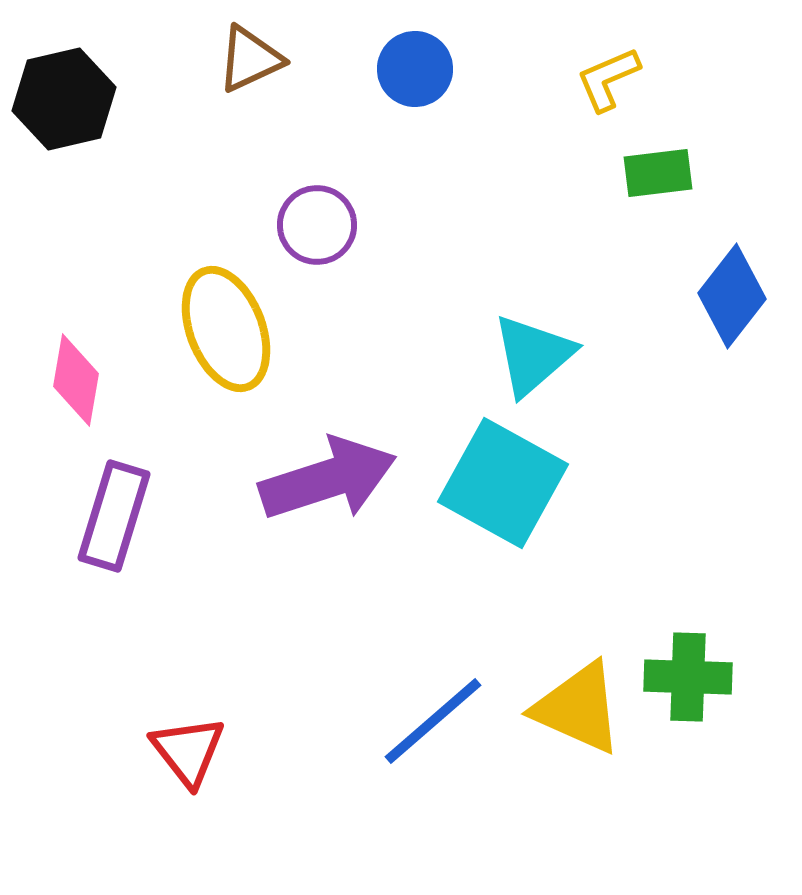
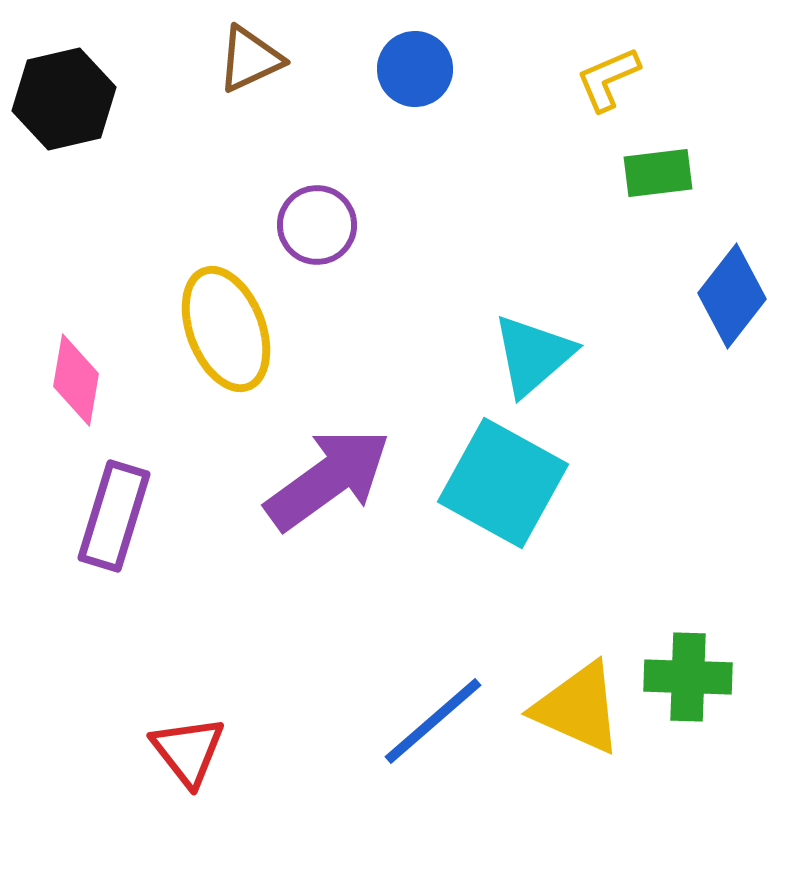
purple arrow: rotated 18 degrees counterclockwise
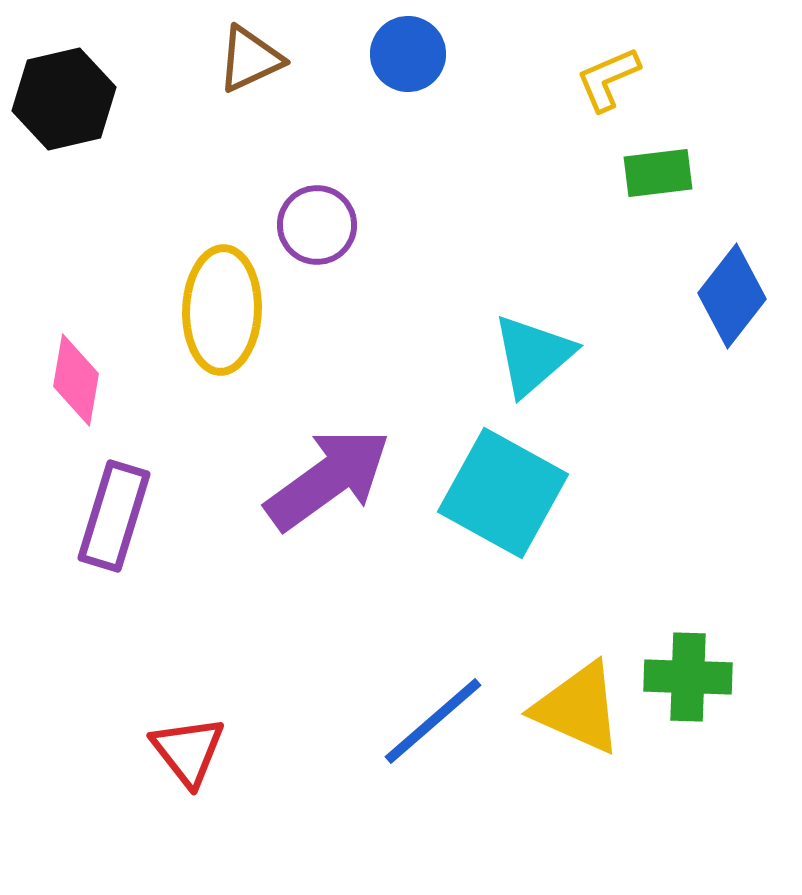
blue circle: moved 7 px left, 15 px up
yellow ellipse: moved 4 px left, 19 px up; rotated 23 degrees clockwise
cyan square: moved 10 px down
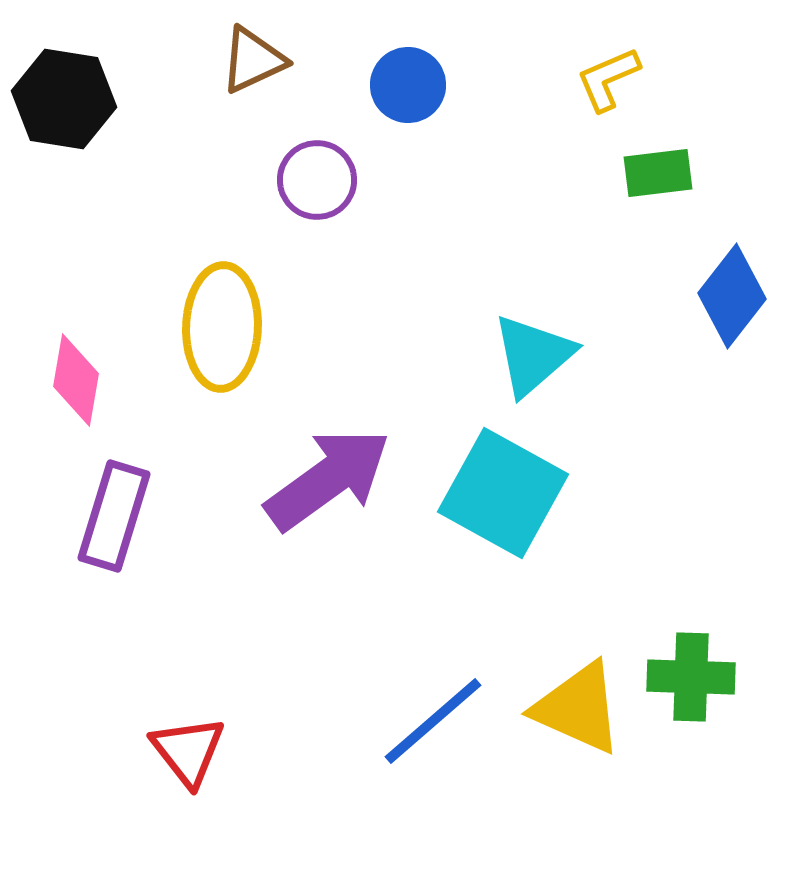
blue circle: moved 31 px down
brown triangle: moved 3 px right, 1 px down
black hexagon: rotated 22 degrees clockwise
purple circle: moved 45 px up
yellow ellipse: moved 17 px down
green cross: moved 3 px right
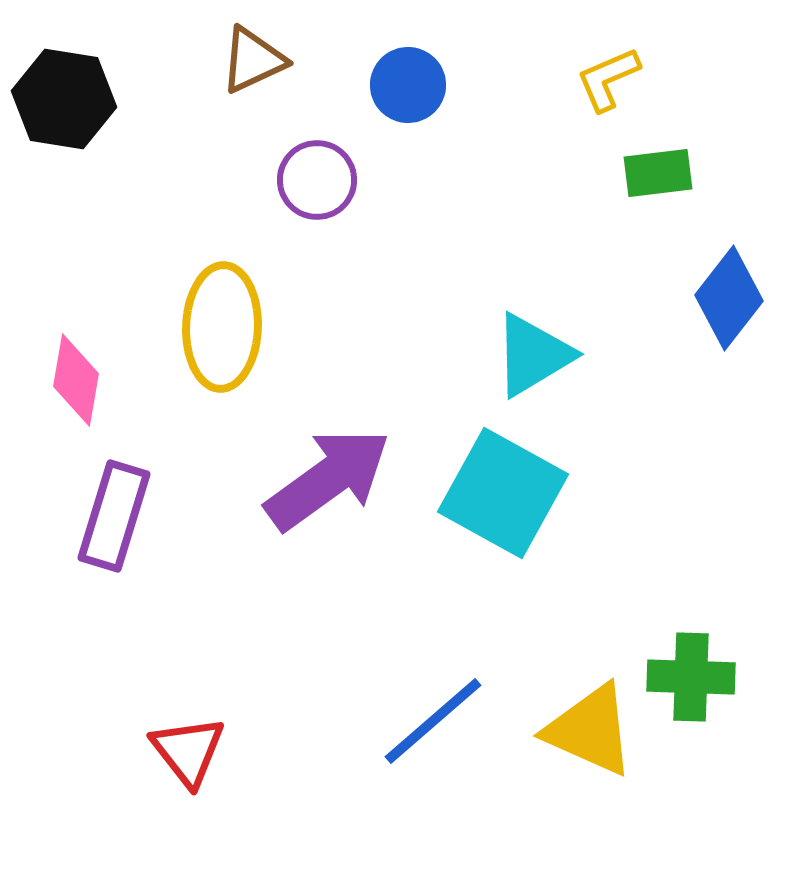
blue diamond: moved 3 px left, 2 px down
cyan triangle: rotated 10 degrees clockwise
yellow triangle: moved 12 px right, 22 px down
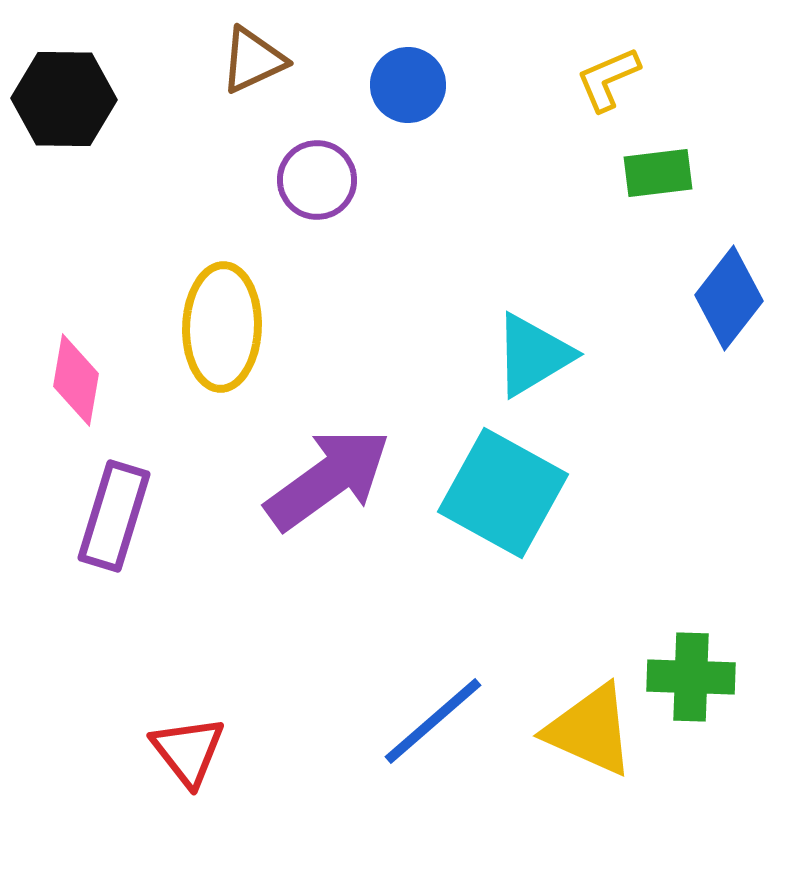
black hexagon: rotated 8 degrees counterclockwise
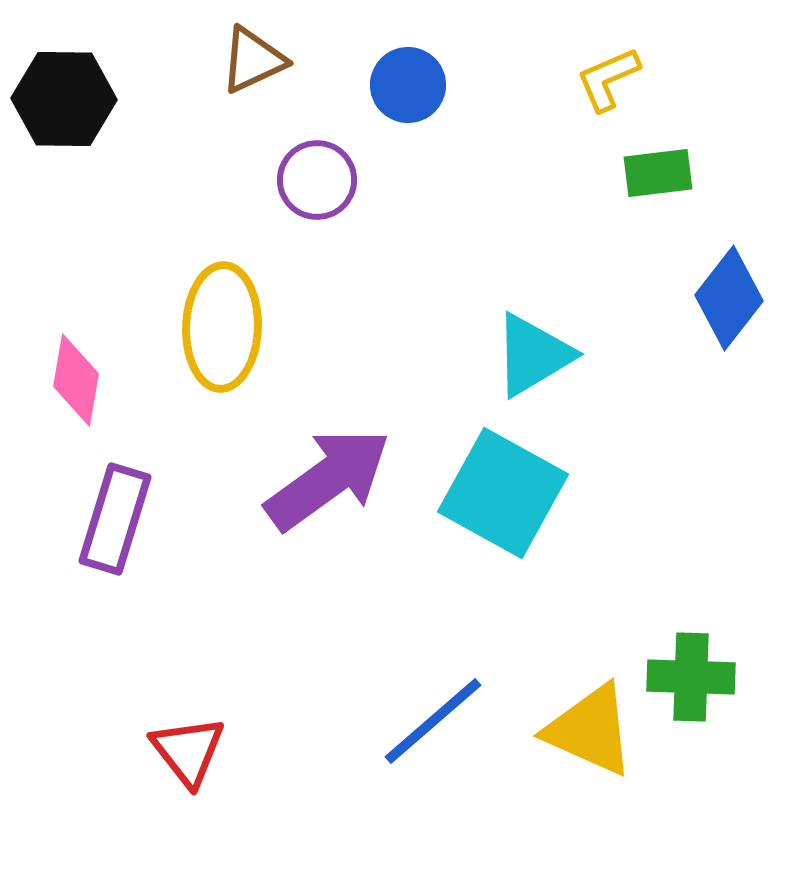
purple rectangle: moved 1 px right, 3 px down
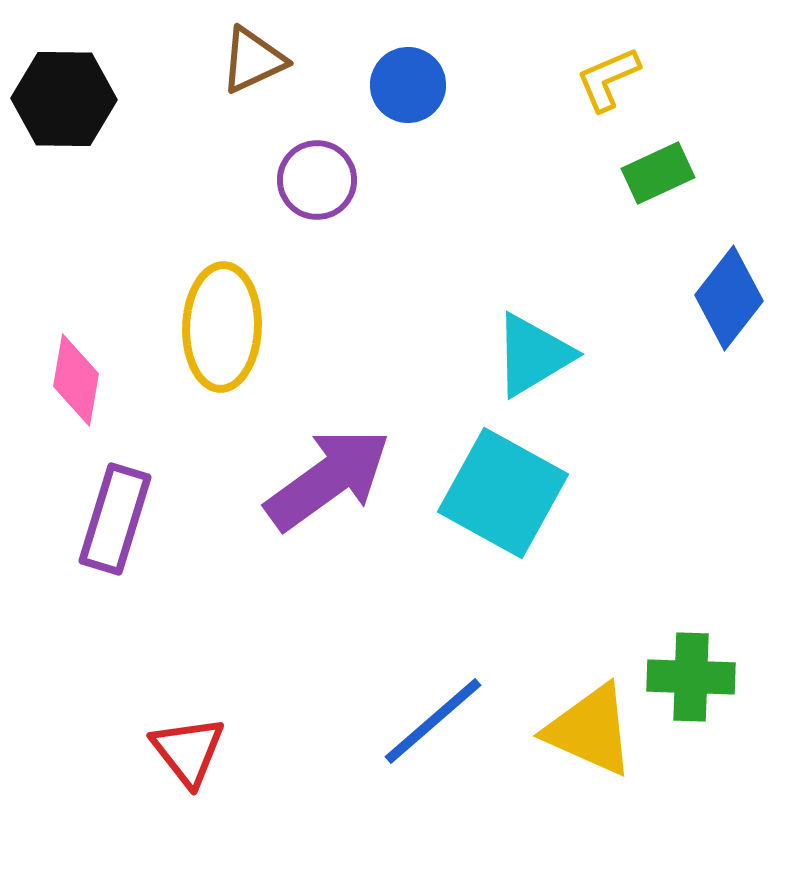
green rectangle: rotated 18 degrees counterclockwise
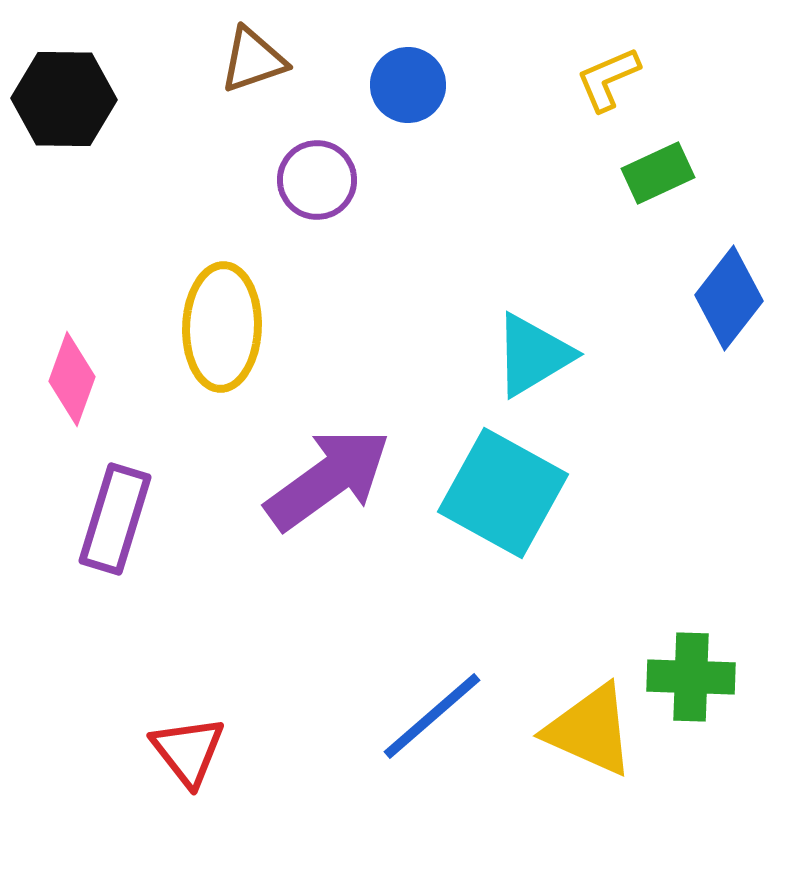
brown triangle: rotated 6 degrees clockwise
pink diamond: moved 4 px left, 1 px up; rotated 10 degrees clockwise
blue line: moved 1 px left, 5 px up
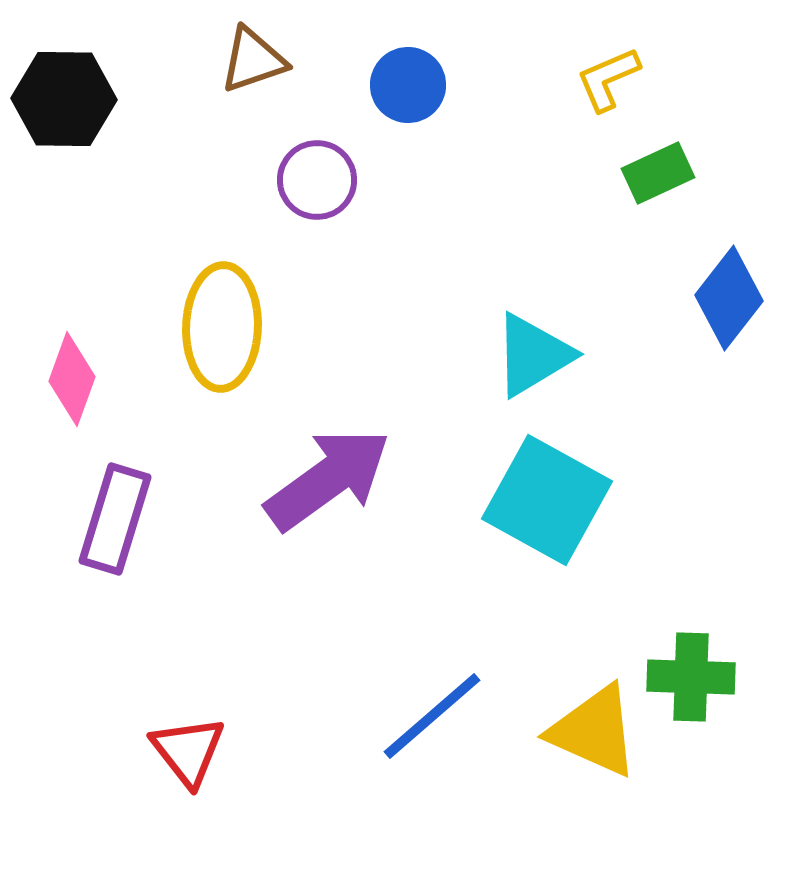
cyan square: moved 44 px right, 7 px down
yellow triangle: moved 4 px right, 1 px down
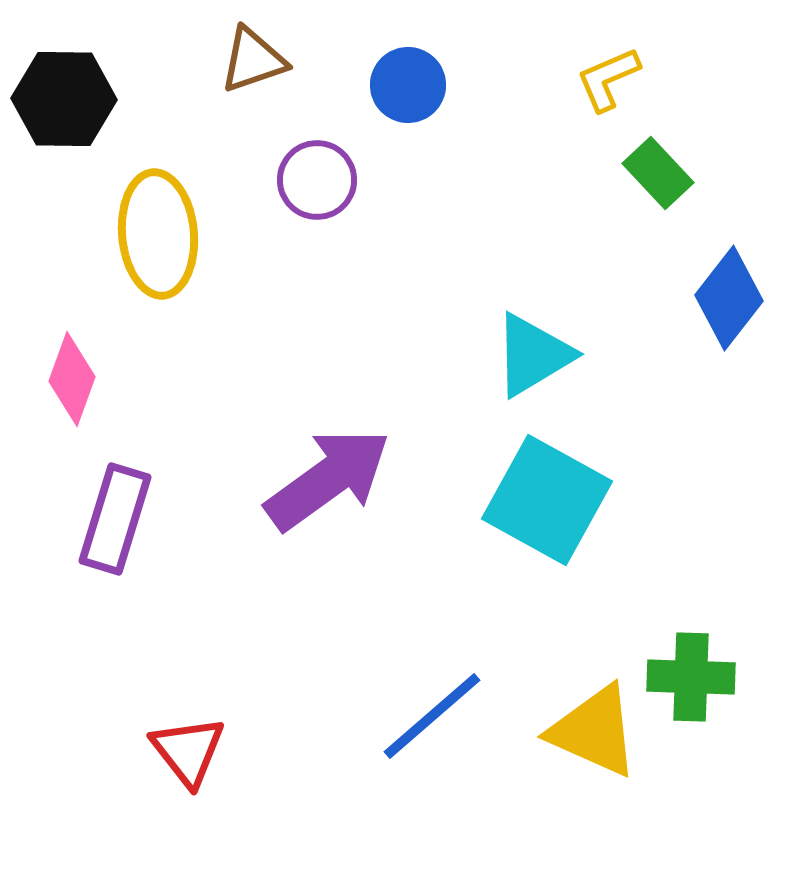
green rectangle: rotated 72 degrees clockwise
yellow ellipse: moved 64 px left, 93 px up; rotated 7 degrees counterclockwise
